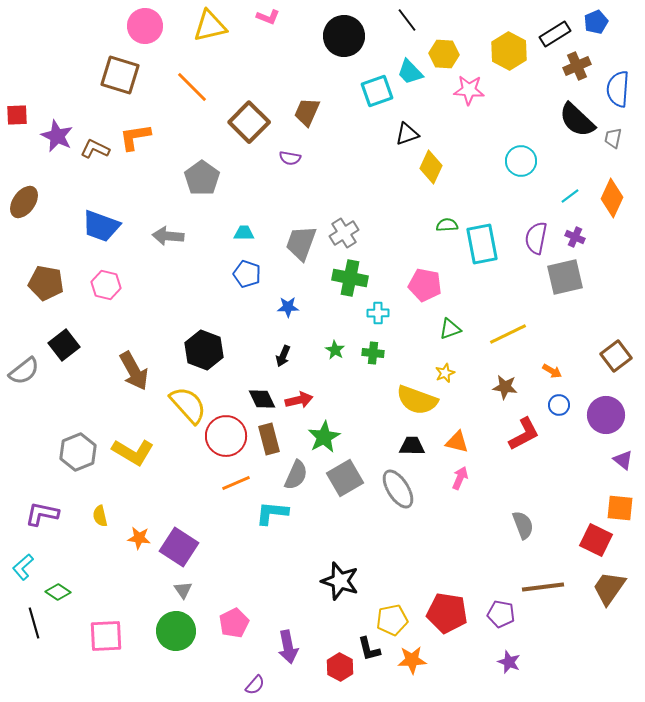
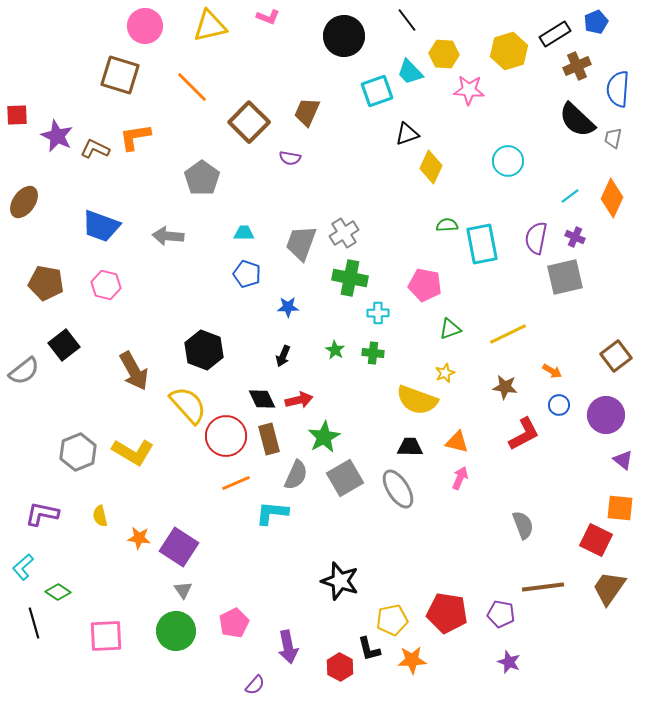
yellow hexagon at (509, 51): rotated 15 degrees clockwise
cyan circle at (521, 161): moved 13 px left
black trapezoid at (412, 446): moved 2 px left, 1 px down
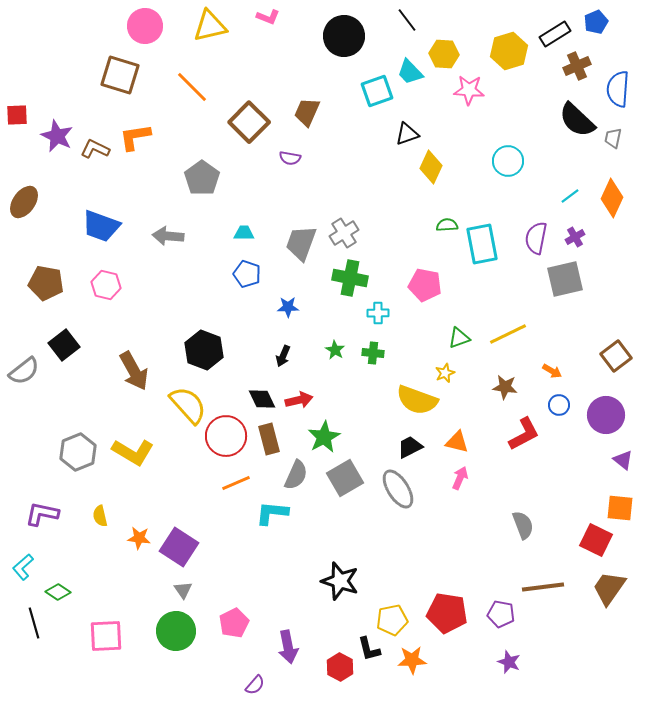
purple cross at (575, 237): rotated 36 degrees clockwise
gray square at (565, 277): moved 2 px down
green triangle at (450, 329): moved 9 px right, 9 px down
black trapezoid at (410, 447): rotated 28 degrees counterclockwise
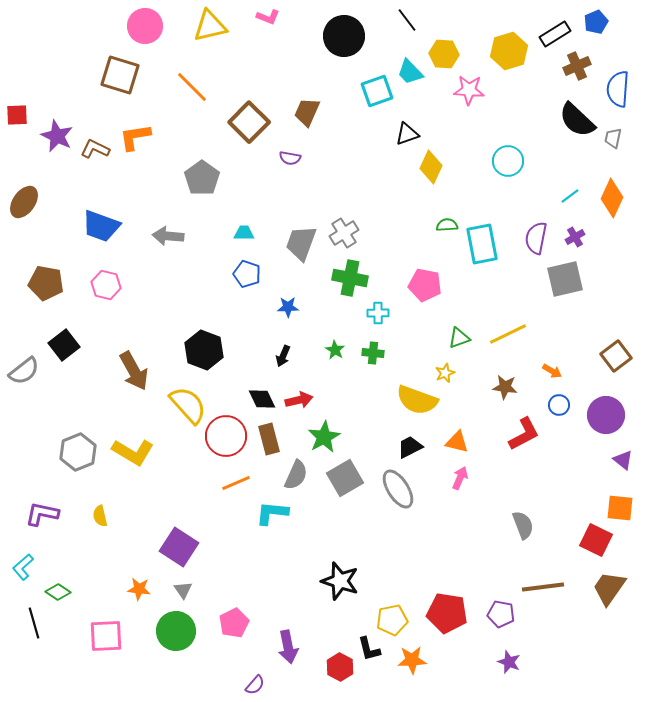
orange star at (139, 538): moved 51 px down
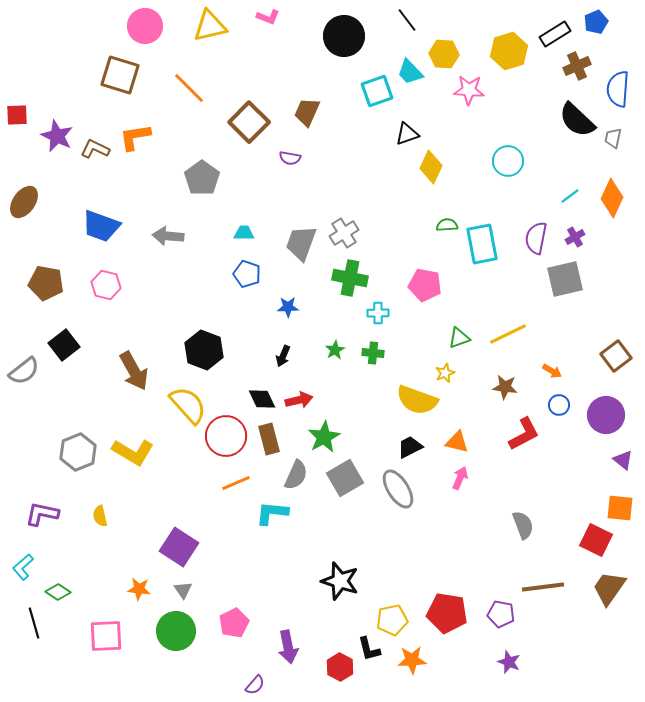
orange line at (192, 87): moved 3 px left, 1 px down
green star at (335, 350): rotated 12 degrees clockwise
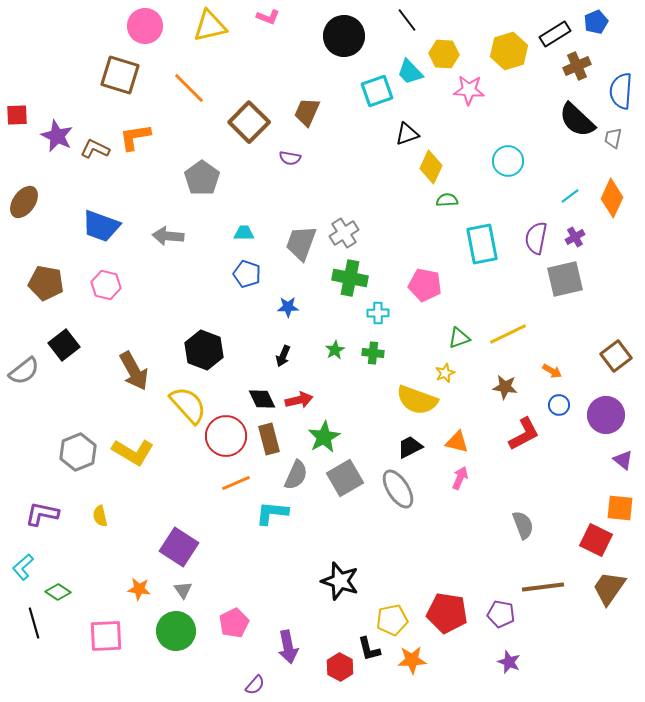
blue semicircle at (618, 89): moved 3 px right, 2 px down
green semicircle at (447, 225): moved 25 px up
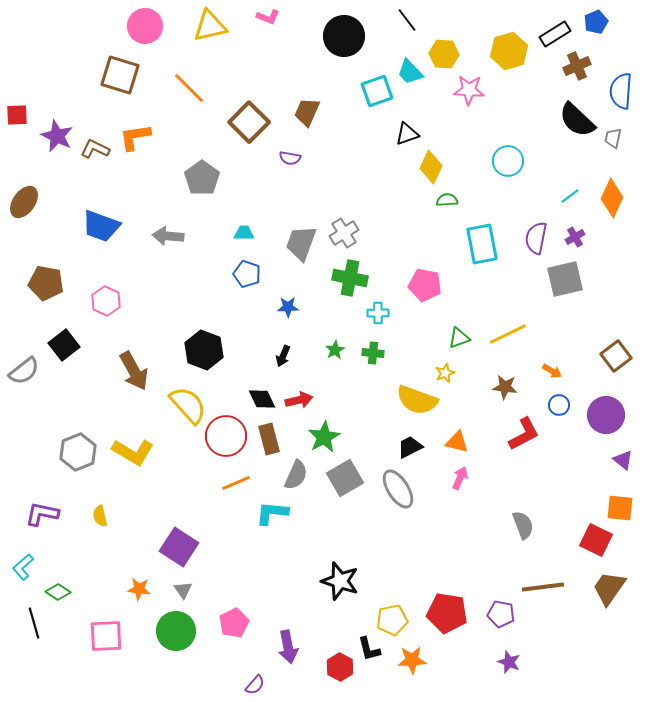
pink hexagon at (106, 285): moved 16 px down; rotated 12 degrees clockwise
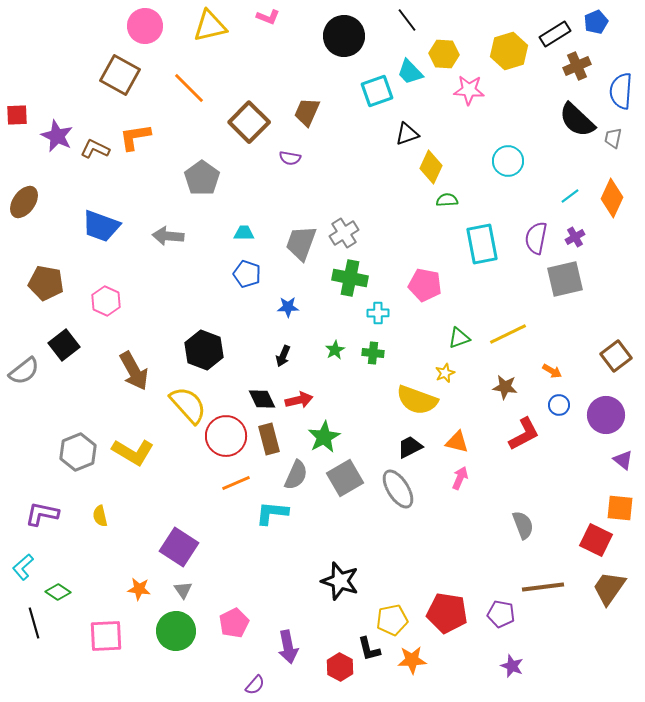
brown square at (120, 75): rotated 12 degrees clockwise
purple star at (509, 662): moved 3 px right, 4 px down
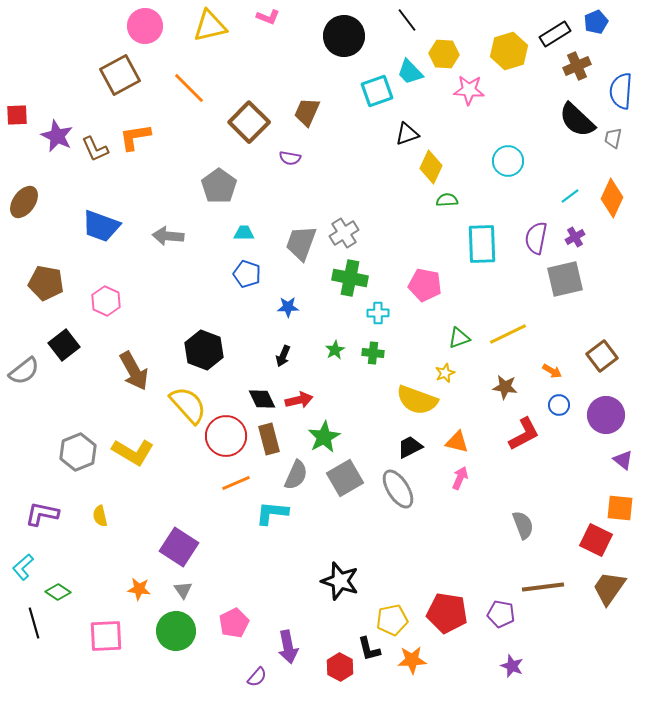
brown square at (120, 75): rotated 33 degrees clockwise
brown L-shape at (95, 149): rotated 140 degrees counterclockwise
gray pentagon at (202, 178): moved 17 px right, 8 px down
cyan rectangle at (482, 244): rotated 9 degrees clockwise
brown square at (616, 356): moved 14 px left
purple semicircle at (255, 685): moved 2 px right, 8 px up
